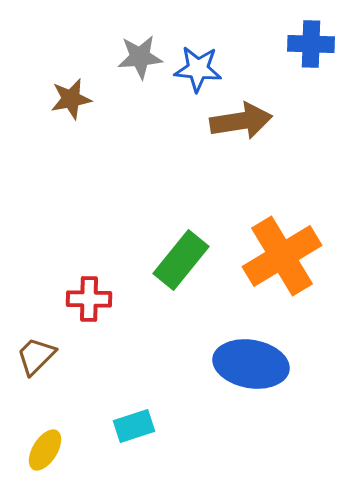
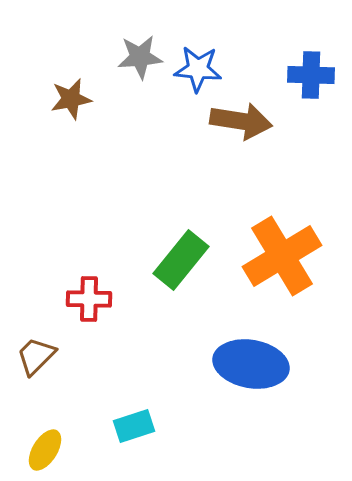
blue cross: moved 31 px down
brown arrow: rotated 18 degrees clockwise
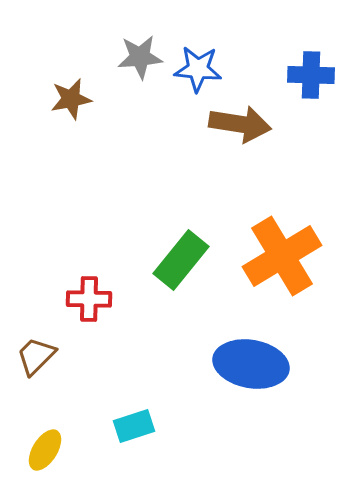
brown arrow: moved 1 px left, 3 px down
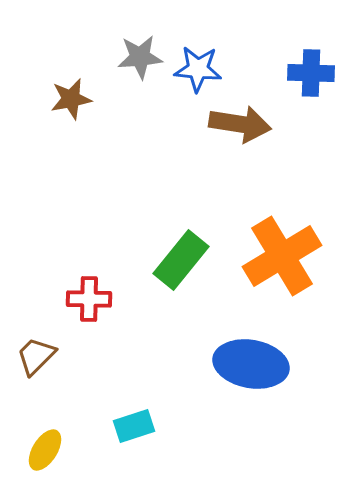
blue cross: moved 2 px up
